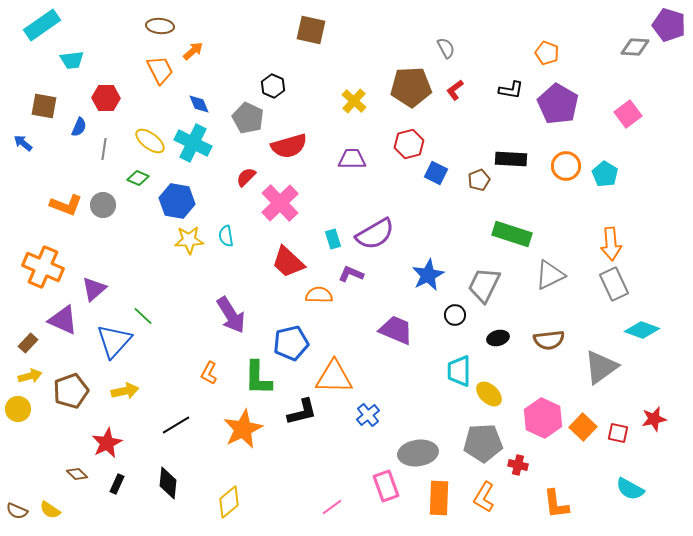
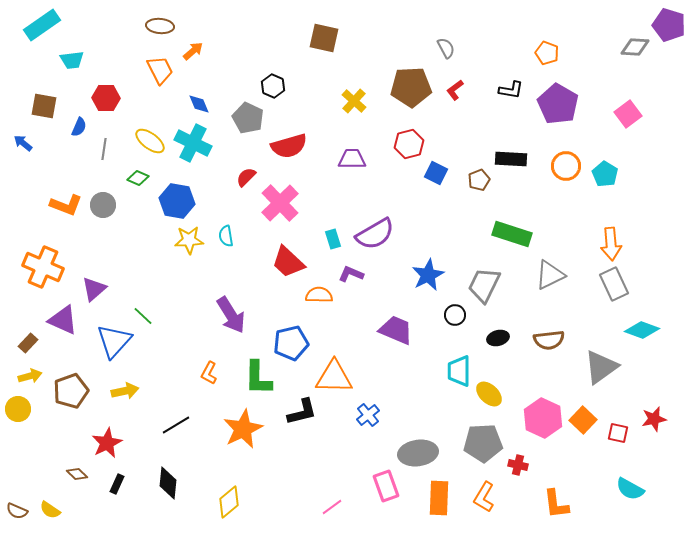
brown square at (311, 30): moved 13 px right, 8 px down
orange square at (583, 427): moved 7 px up
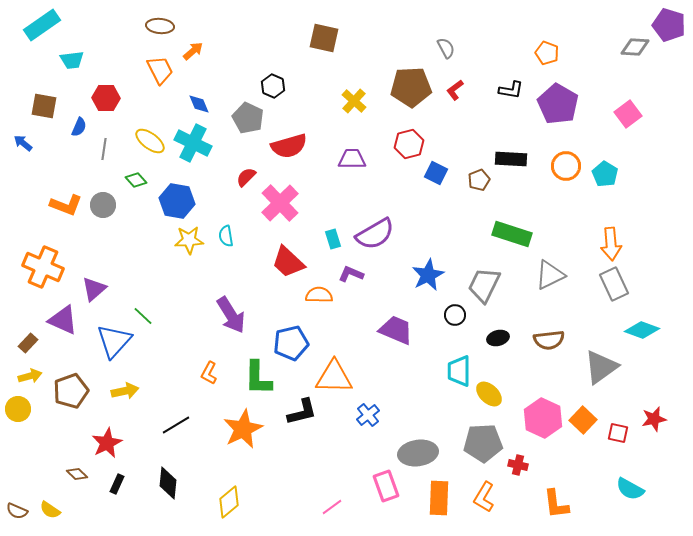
green diamond at (138, 178): moved 2 px left, 2 px down; rotated 25 degrees clockwise
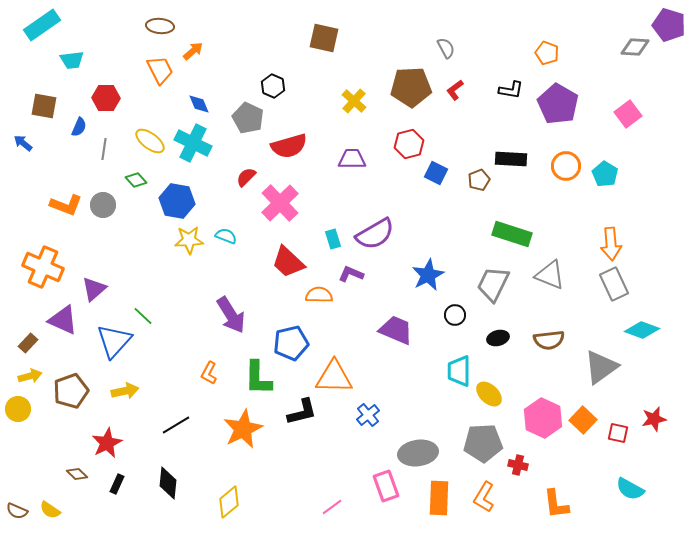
cyan semicircle at (226, 236): rotated 120 degrees clockwise
gray triangle at (550, 275): rotated 48 degrees clockwise
gray trapezoid at (484, 285): moved 9 px right, 1 px up
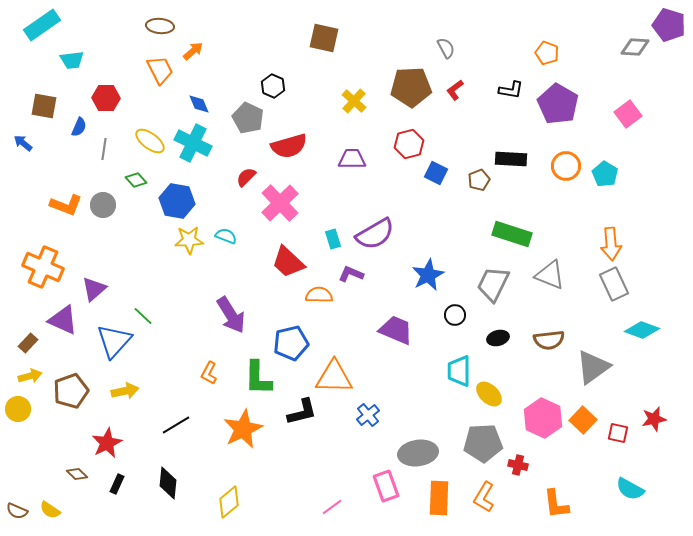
gray triangle at (601, 367): moved 8 px left
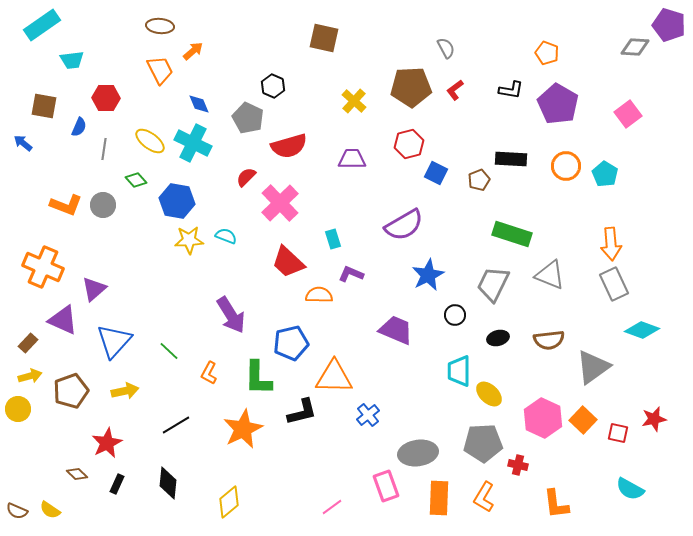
purple semicircle at (375, 234): moved 29 px right, 9 px up
green line at (143, 316): moved 26 px right, 35 px down
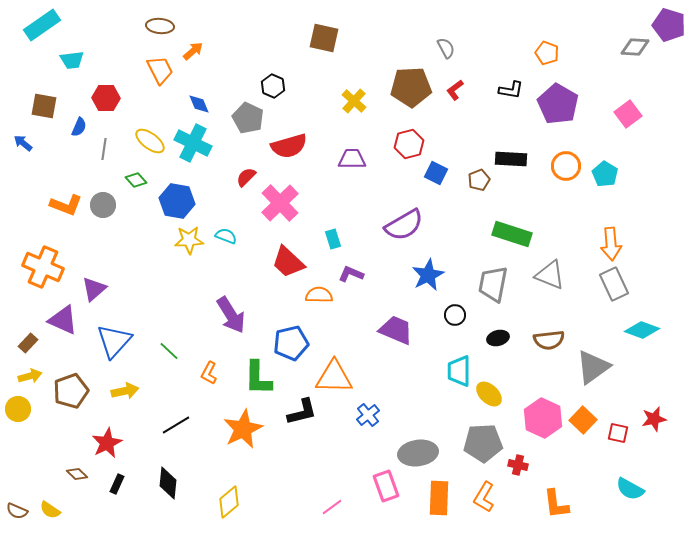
gray trapezoid at (493, 284): rotated 15 degrees counterclockwise
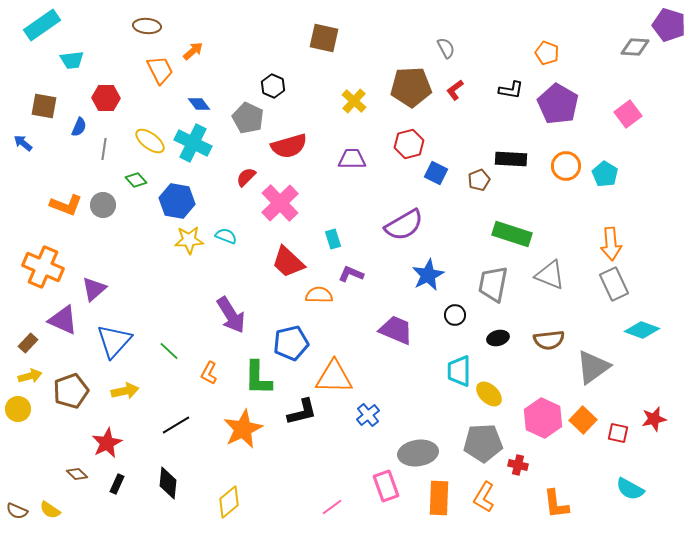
brown ellipse at (160, 26): moved 13 px left
blue diamond at (199, 104): rotated 15 degrees counterclockwise
